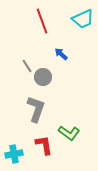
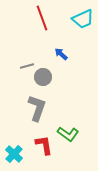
red line: moved 3 px up
gray line: rotated 72 degrees counterclockwise
gray L-shape: moved 1 px right, 1 px up
green L-shape: moved 1 px left, 1 px down
cyan cross: rotated 36 degrees counterclockwise
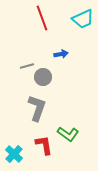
blue arrow: rotated 128 degrees clockwise
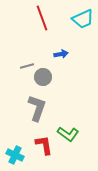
cyan cross: moved 1 px right, 1 px down; rotated 18 degrees counterclockwise
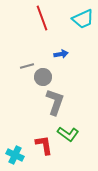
gray L-shape: moved 18 px right, 6 px up
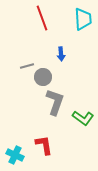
cyan trapezoid: rotated 70 degrees counterclockwise
blue arrow: rotated 96 degrees clockwise
green L-shape: moved 15 px right, 16 px up
